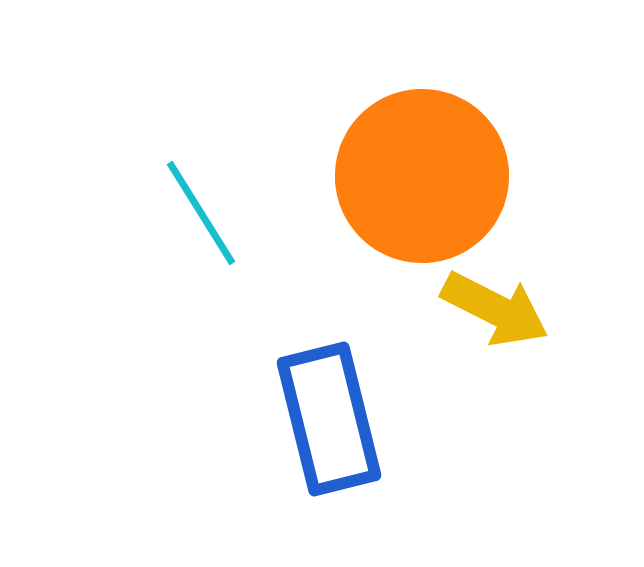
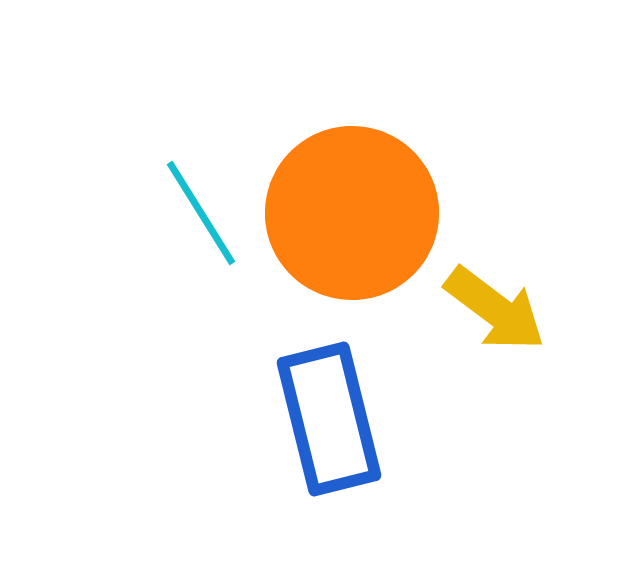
orange circle: moved 70 px left, 37 px down
yellow arrow: rotated 10 degrees clockwise
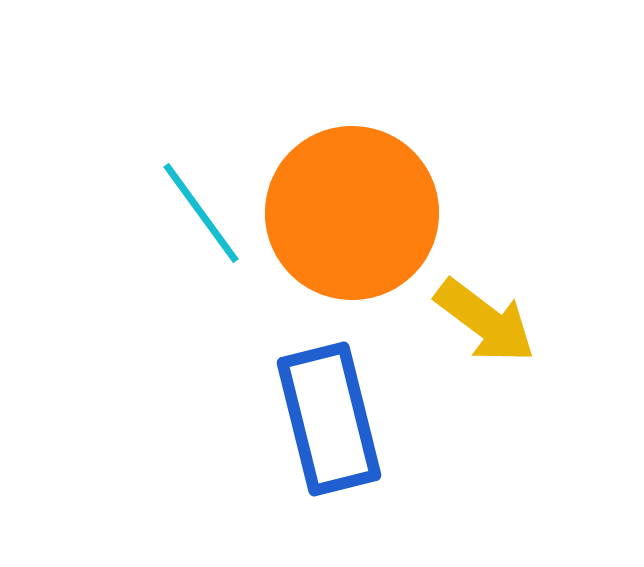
cyan line: rotated 4 degrees counterclockwise
yellow arrow: moved 10 px left, 12 px down
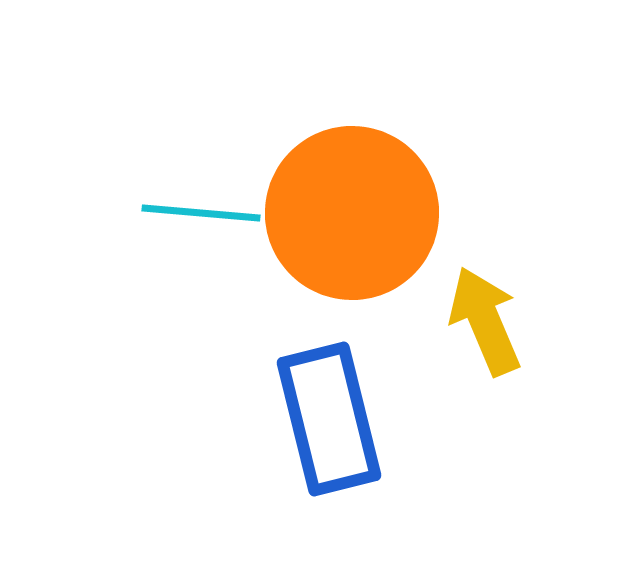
cyan line: rotated 49 degrees counterclockwise
yellow arrow: rotated 150 degrees counterclockwise
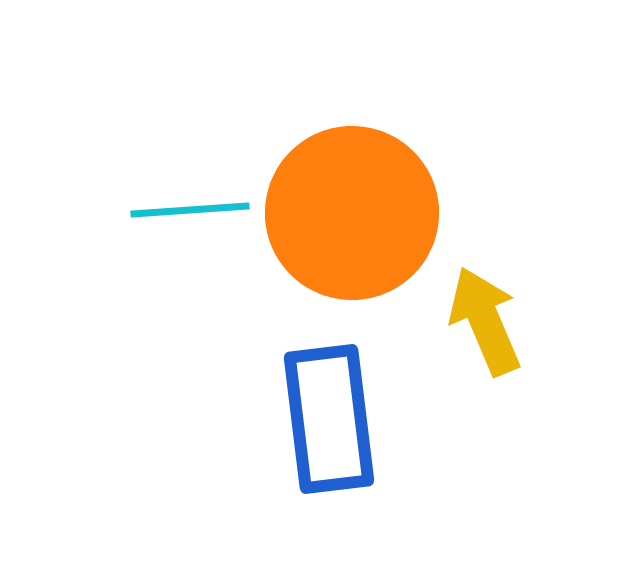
cyan line: moved 11 px left, 3 px up; rotated 9 degrees counterclockwise
blue rectangle: rotated 7 degrees clockwise
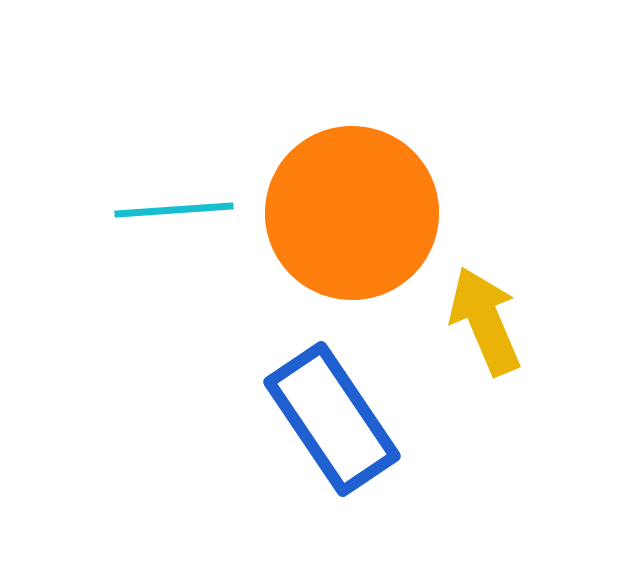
cyan line: moved 16 px left
blue rectangle: moved 3 px right; rotated 27 degrees counterclockwise
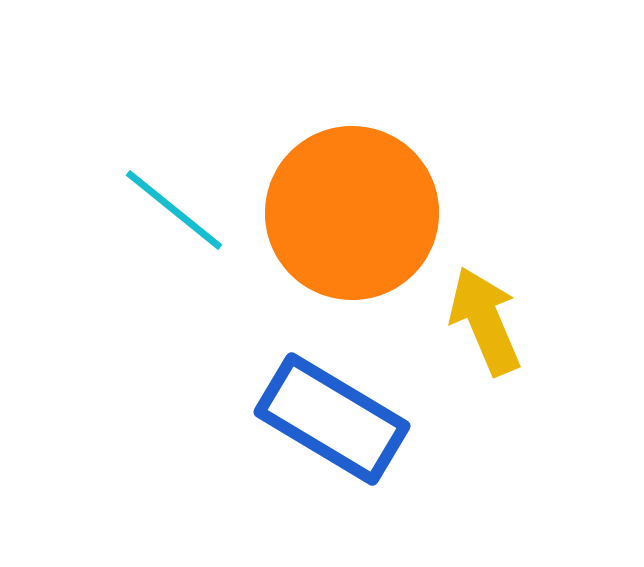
cyan line: rotated 43 degrees clockwise
blue rectangle: rotated 25 degrees counterclockwise
